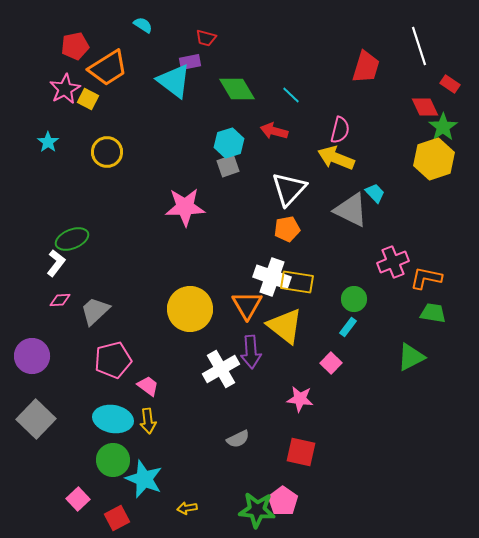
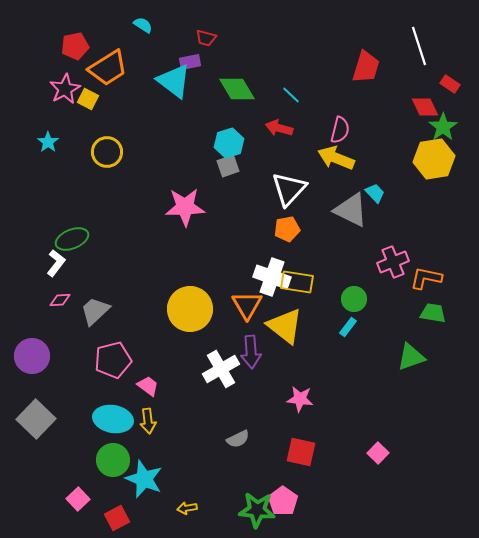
red arrow at (274, 131): moved 5 px right, 3 px up
yellow hexagon at (434, 159): rotated 9 degrees clockwise
green triangle at (411, 357): rotated 8 degrees clockwise
pink square at (331, 363): moved 47 px right, 90 px down
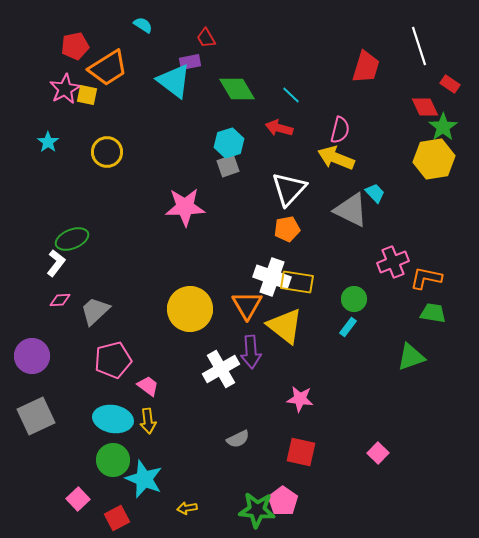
red trapezoid at (206, 38): rotated 45 degrees clockwise
yellow square at (88, 99): moved 1 px left, 4 px up; rotated 15 degrees counterclockwise
gray square at (36, 419): moved 3 px up; rotated 21 degrees clockwise
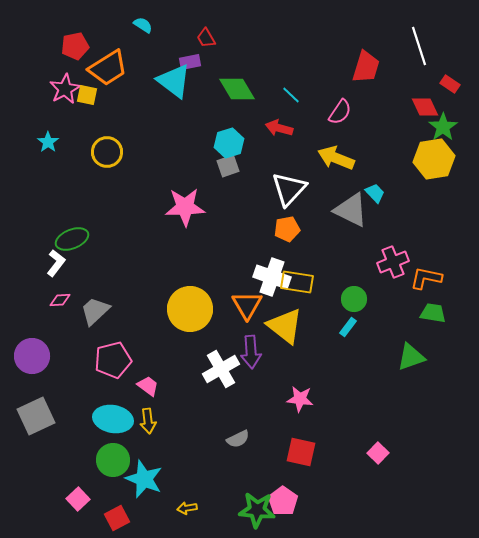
pink semicircle at (340, 130): moved 18 px up; rotated 20 degrees clockwise
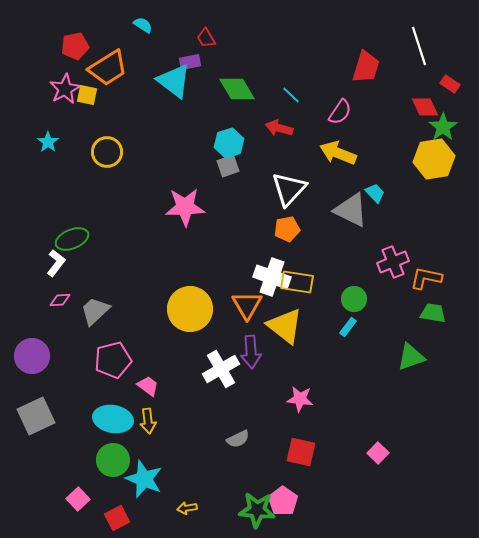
yellow arrow at (336, 158): moved 2 px right, 5 px up
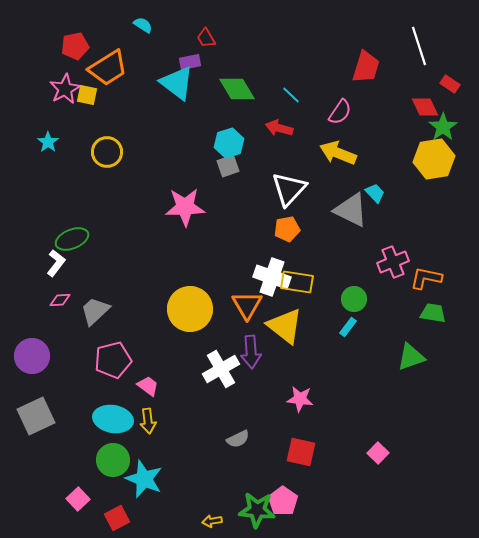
cyan triangle at (174, 81): moved 3 px right, 2 px down
yellow arrow at (187, 508): moved 25 px right, 13 px down
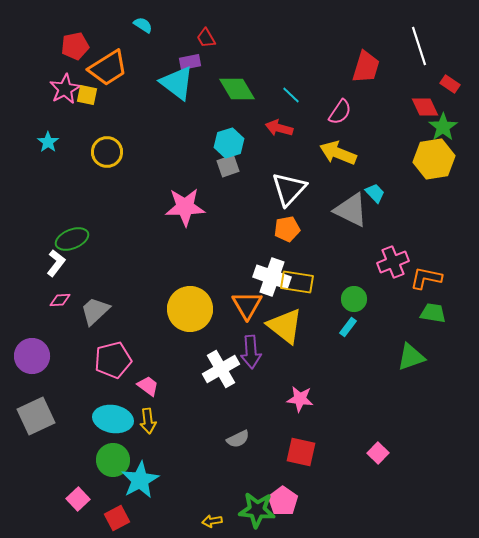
cyan star at (144, 479): moved 4 px left, 1 px down; rotated 21 degrees clockwise
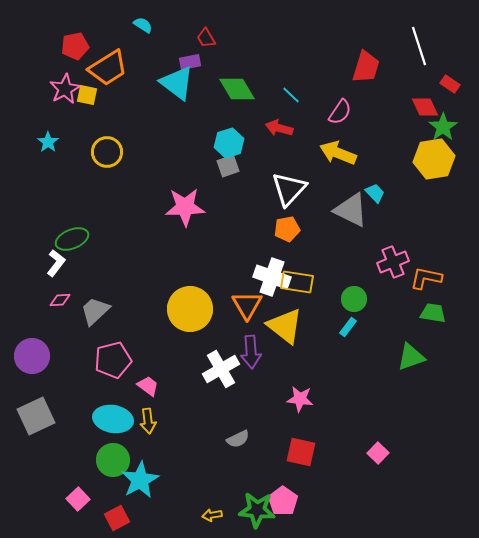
yellow arrow at (212, 521): moved 6 px up
